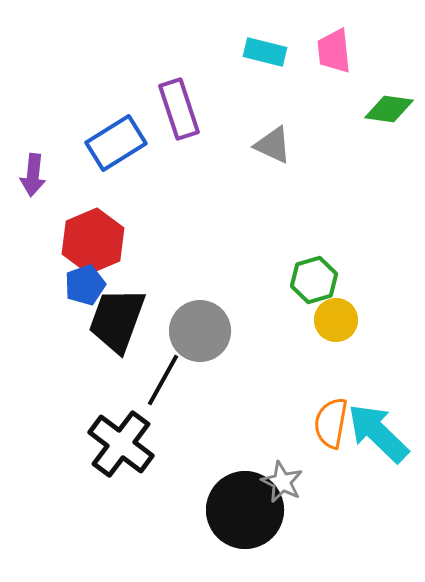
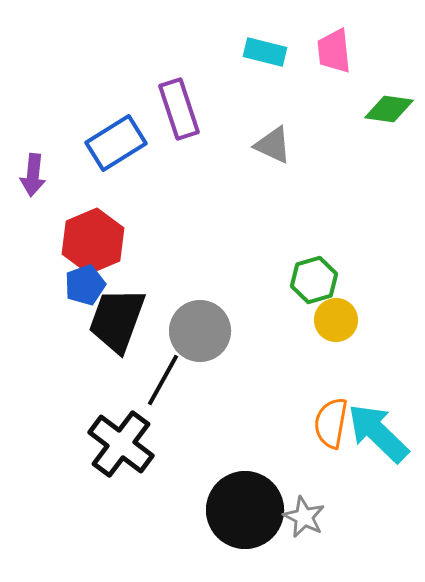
gray star: moved 22 px right, 35 px down
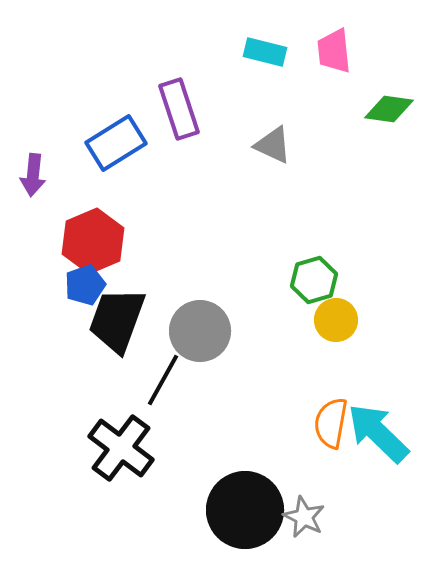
black cross: moved 4 px down
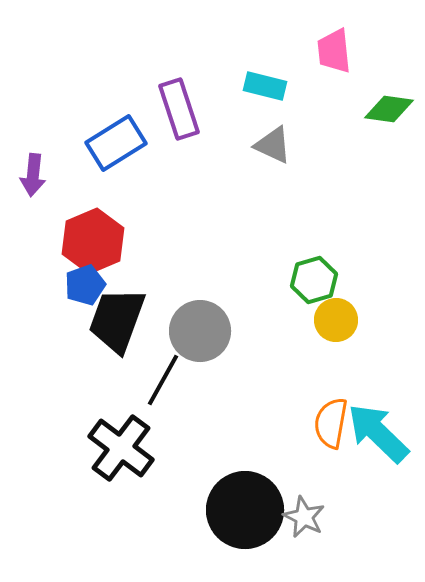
cyan rectangle: moved 34 px down
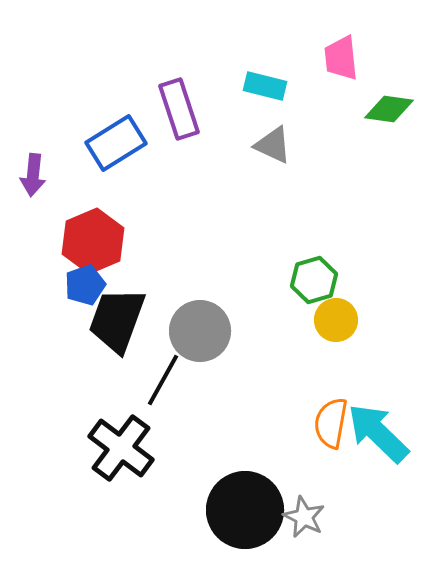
pink trapezoid: moved 7 px right, 7 px down
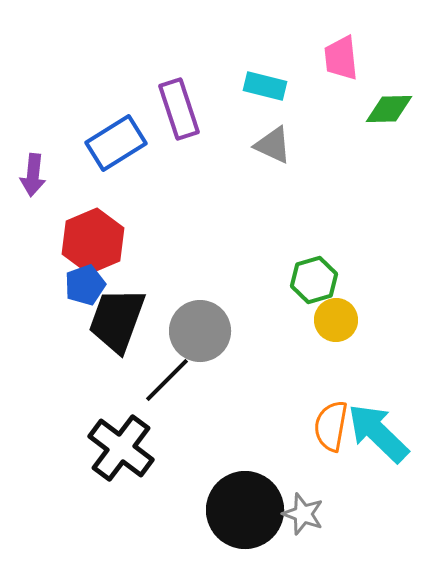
green diamond: rotated 9 degrees counterclockwise
black line: moved 4 px right; rotated 16 degrees clockwise
orange semicircle: moved 3 px down
gray star: moved 1 px left, 3 px up; rotated 6 degrees counterclockwise
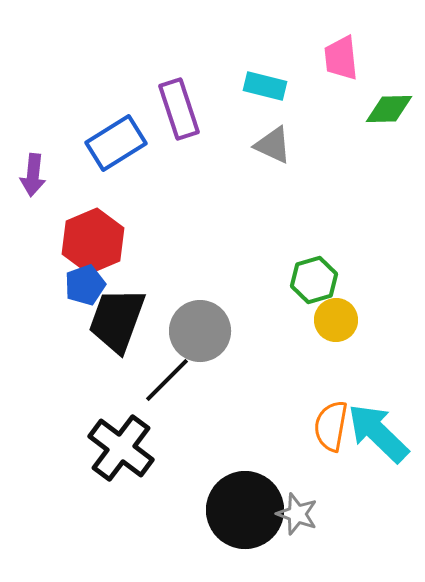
gray star: moved 6 px left
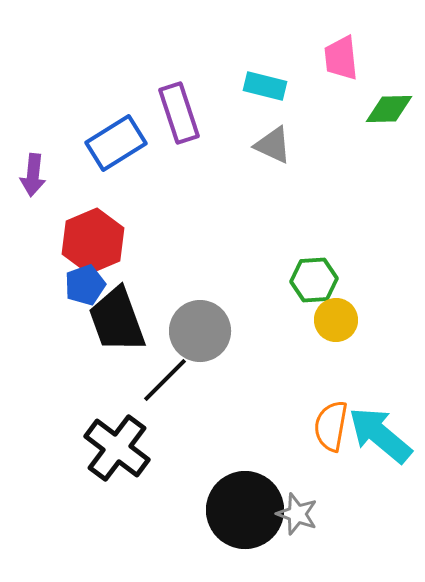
purple rectangle: moved 4 px down
green hexagon: rotated 12 degrees clockwise
black trapezoid: rotated 40 degrees counterclockwise
black line: moved 2 px left
cyan arrow: moved 2 px right, 2 px down; rotated 4 degrees counterclockwise
black cross: moved 4 px left
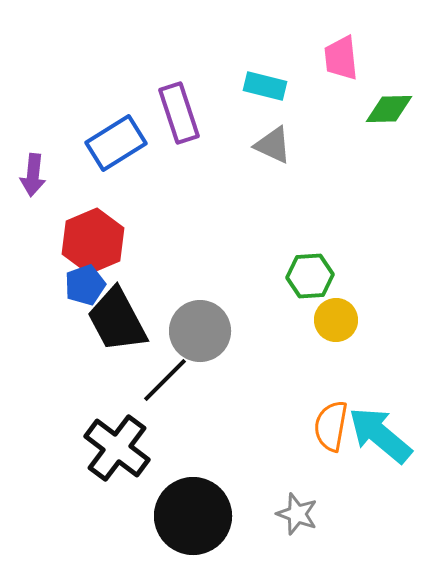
green hexagon: moved 4 px left, 4 px up
black trapezoid: rotated 8 degrees counterclockwise
black circle: moved 52 px left, 6 px down
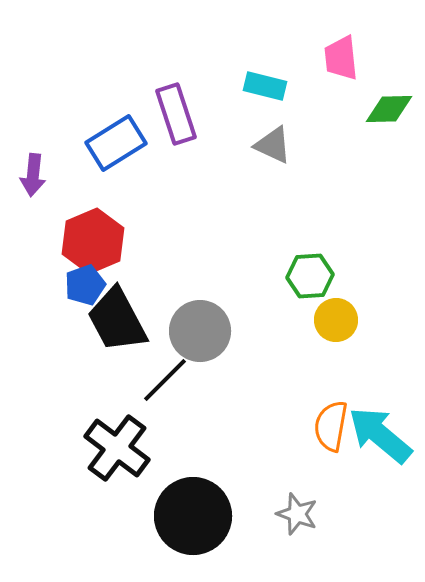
purple rectangle: moved 3 px left, 1 px down
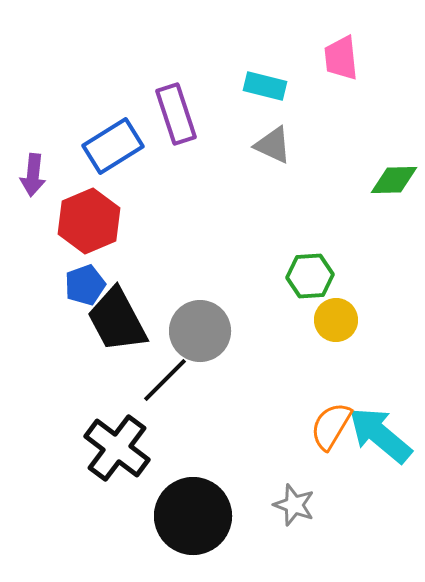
green diamond: moved 5 px right, 71 px down
blue rectangle: moved 3 px left, 3 px down
red hexagon: moved 4 px left, 20 px up
orange semicircle: rotated 21 degrees clockwise
gray star: moved 3 px left, 9 px up
